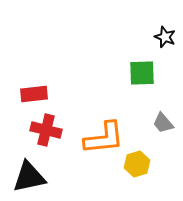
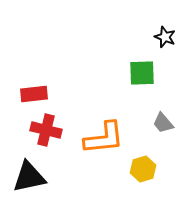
yellow hexagon: moved 6 px right, 5 px down
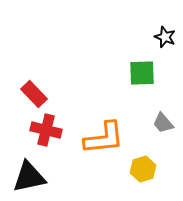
red rectangle: rotated 52 degrees clockwise
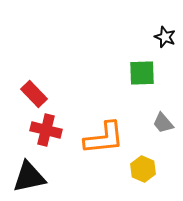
yellow hexagon: rotated 20 degrees counterclockwise
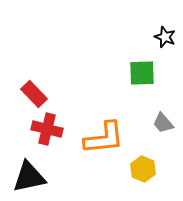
red cross: moved 1 px right, 1 px up
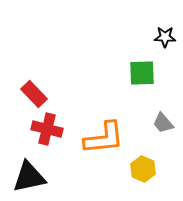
black star: rotated 20 degrees counterclockwise
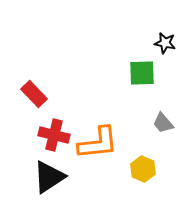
black star: moved 6 px down; rotated 10 degrees clockwise
red cross: moved 7 px right, 6 px down
orange L-shape: moved 6 px left, 5 px down
black triangle: moved 20 px right; rotated 21 degrees counterclockwise
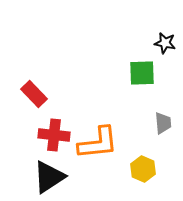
gray trapezoid: rotated 145 degrees counterclockwise
red cross: rotated 8 degrees counterclockwise
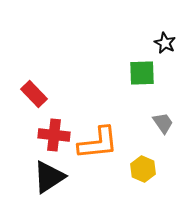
black star: rotated 15 degrees clockwise
gray trapezoid: rotated 30 degrees counterclockwise
